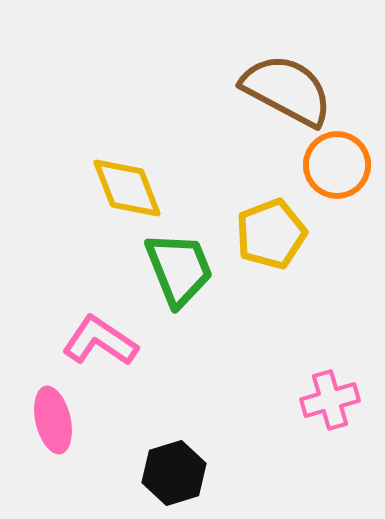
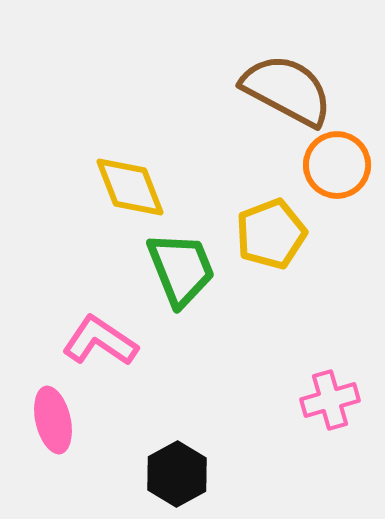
yellow diamond: moved 3 px right, 1 px up
green trapezoid: moved 2 px right
black hexagon: moved 3 px right, 1 px down; rotated 12 degrees counterclockwise
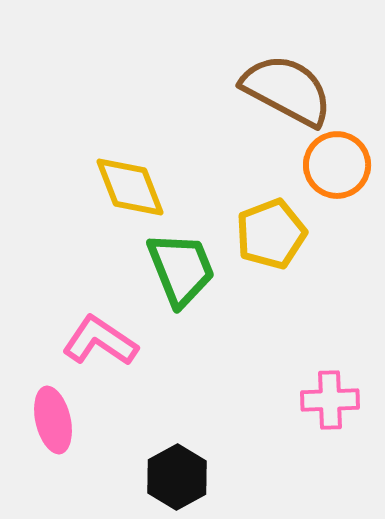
pink cross: rotated 14 degrees clockwise
black hexagon: moved 3 px down
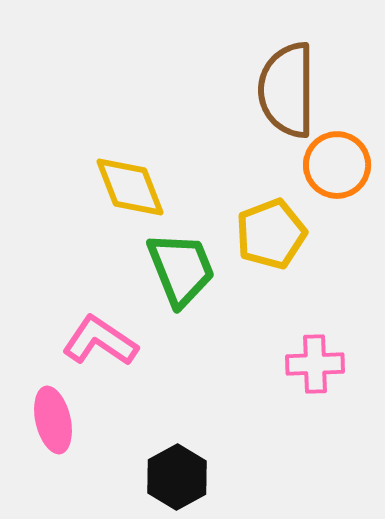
brown semicircle: rotated 118 degrees counterclockwise
pink cross: moved 15 px left, 36 px up
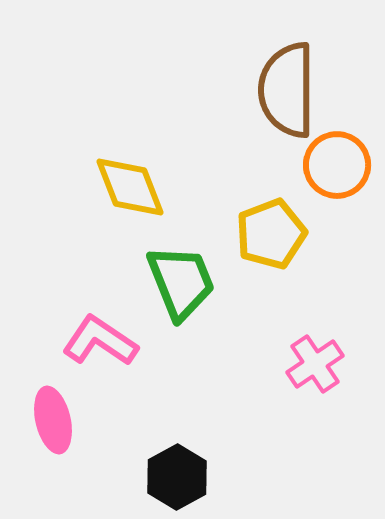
green trapezoid: moved 13 px down
pink cross: rotated 32 degrees counterclockwise
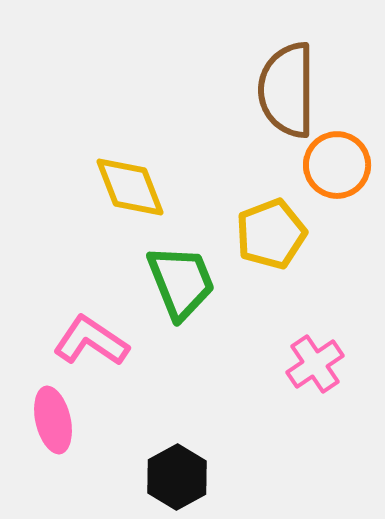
pink L-shape: moved 9 px left
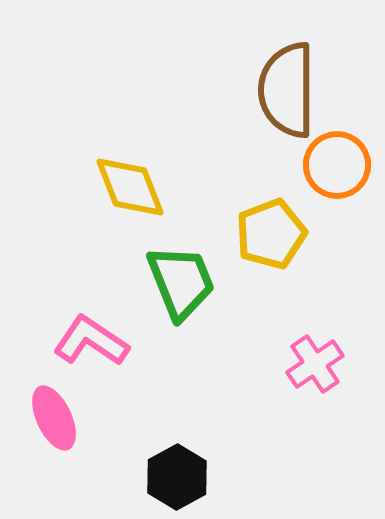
pink ellipse: moved 1 px right, 2 px up; rotated 12 degrees counterclockwise
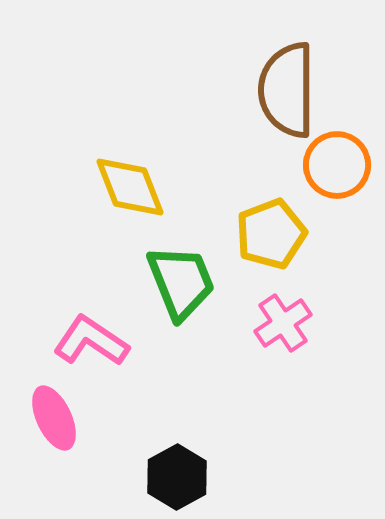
pink cross: moved 32 px left, 41 px up
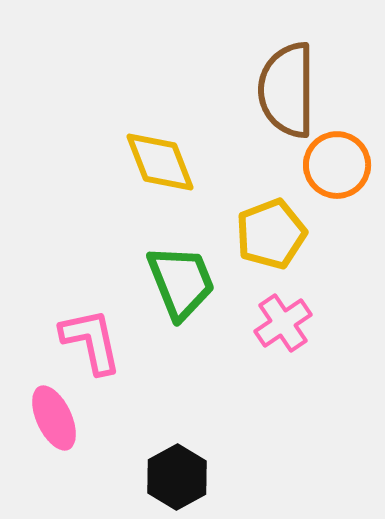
yellow diamond: moved 30 px right, 25 px up
pink L-shape: rotated 44 degrees clockwise
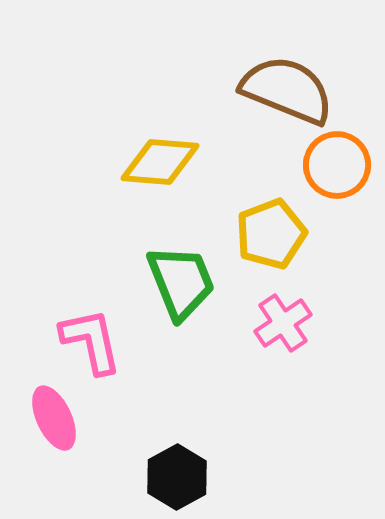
brown semicircle: rotated 112 degrees clockwise
yellow diamond: rotated 64 degrees counterclockwise
